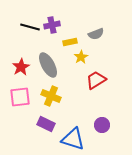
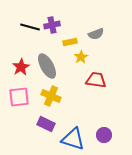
gray ellipse: moved 1 px left, 1 px down
red trapezoid: rotated 40 degrees clockwise
pink square: moved 1 px left
purple circle: moved 2 px right, 10 px down
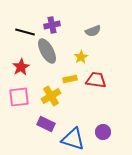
black line: moved 5 px left, 5 px down
gray semicircle: moved 3 px left, 3 px up
yellow rectangle: moved 37 px down
gray ellipse: moved 15 px up
yellow cross: rotated 36 degrees clockwise
purple circle: moved 1 px left, 3 px up
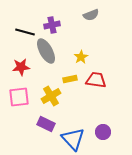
gray semicircle: moved 2 px left, 16 px up
gray ellipse: moved 1 px left
red star: rotated 24 degrees clockwise
blue triangle: rotated 30 degrees clockwise
